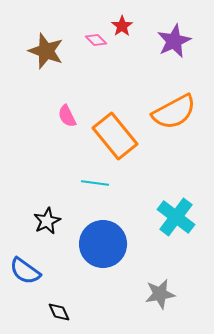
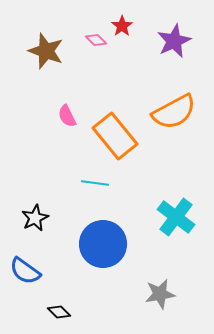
black star: moved 12 px left, 3 px up
black diamond: rotated 20 degrees counterclockwise
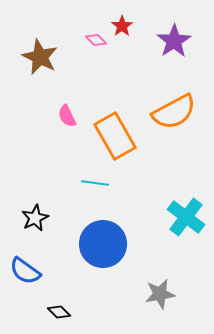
purple star: rotated 8 degrees counterclockwise
brown star: moved 6 px left, 6 px down; rotated 6 degrees clockwise
orange rectangle: rotated 9 degrees clockwise
cyan cross: moved 10 px right
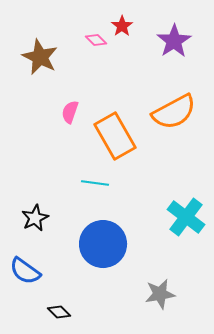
pink semicircle: moved 3 px right, 4 px up; rotated 45 degrees clockwise
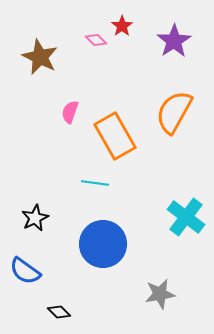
orange semicircle: rotated 147 degrees clockwise
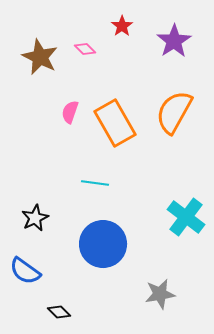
pink diamond: moved 11 px left, 9 px down
orange rectangle: moved 13 px up
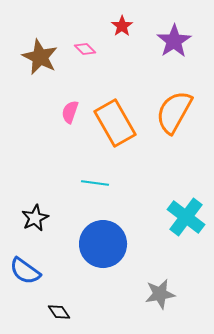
black diamond: rotated 10 degrees clockwise
